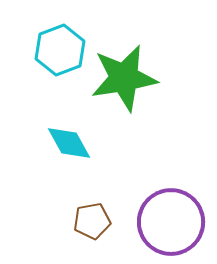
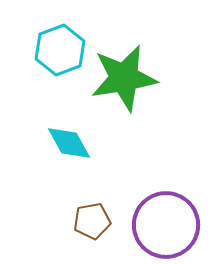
purple circle: moved 5 px left, 3 px down
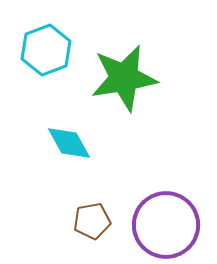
cyan hexagon: moved 14 px left
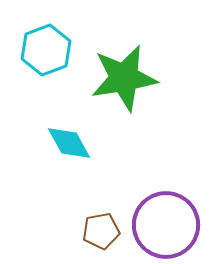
brown pentagon: moved 9 px right, 10 px down
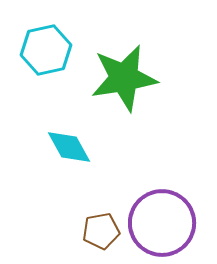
cyan hexagon: rotated 9 degrees clockwise
cyan diamond: moved 4 px down
purple circle: moved 4 px left, 2 px up
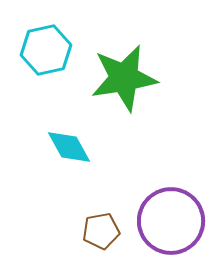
purple circle: moved 9 px right, 2 px up
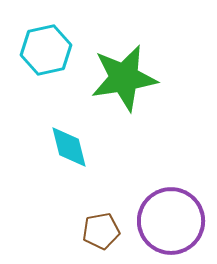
cyan diamond: rotated 15 degrees clockwise
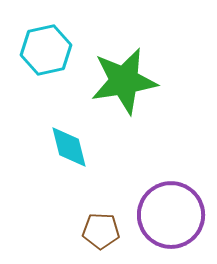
green star: moved 3 px down
purple circle: moved 6 px up
brown pentagon: rotated 12 degrees clockwise
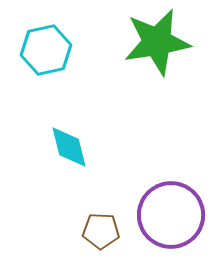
green star: moved 33 px right, 39 px up
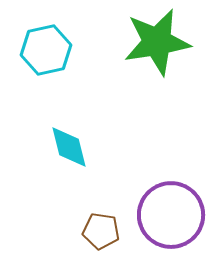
brown pentagon: rotated 6 degrees clockwise
